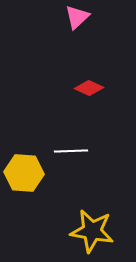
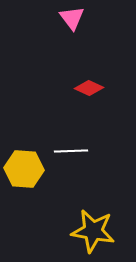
pink triangle: moved 5 px left, 1 px down; rotated 24 degrees counterclockwise
yellow hexagon: moved 4 px up
yellow star: moved 1 px right
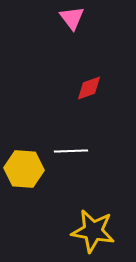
red diamond: rotated 44 degrees counterclockwise
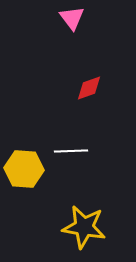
yellow star: moved 9 px left, 4 px up
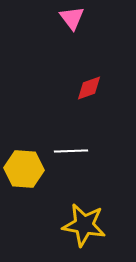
yellow star: moved 2 px up
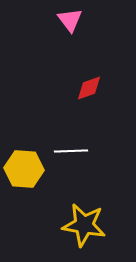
pink triangle: moved 2 px left, 2 px down
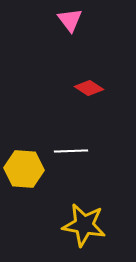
red diamond: rotated 52 degrees clockwise
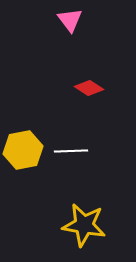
yellow hexagon: moved 1 px left, 19 px up; rotated 15 degrees counterclockwise
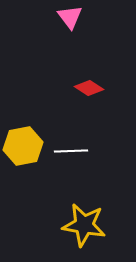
pink triangle: moved 3 px up
yellow hexagon: moved 4 px up
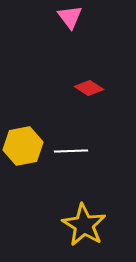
yellow star: rotated 21 degrees clockwise
